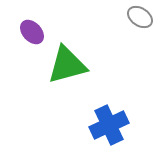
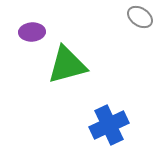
purple ellipse: rotated 50 degrees counterclockwise
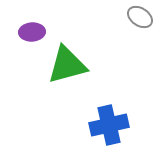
blue cross: rotated 12 degrees clockwise
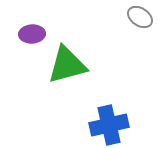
purple ellipse: moved 2 px down
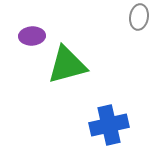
gray ellipse: moved 1 px left; rotated 65 degrees clockwise
purple ellipse: moved 2 px down
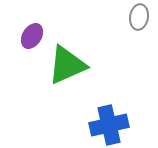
purple ellipse: rotated 55 degrees counterclockwise
green triangle: rotated 9 degrees counterclockwise
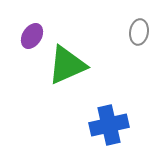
gray ellipse: moved 15 px down
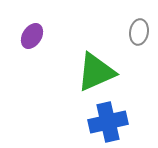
green triangle: moved 29 px right, 7 px down
blue cross: moved 1 px left, 3 px up
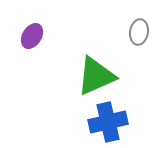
green triangle: moved 4 px down
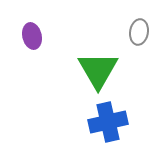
purple ellipse: rotated 45 degrees counterclockwise
green triangle: moved 2 px right, 6 px up; rotated 36 degrees counterclockwise
